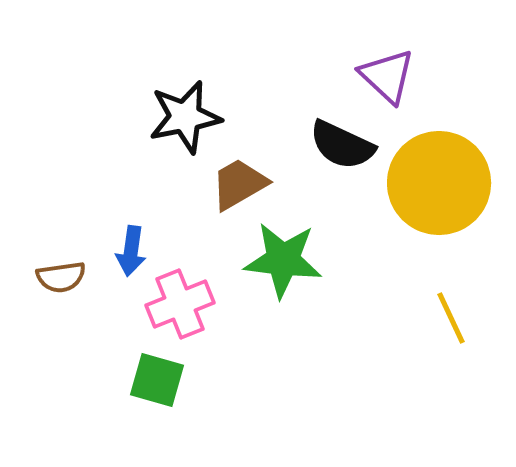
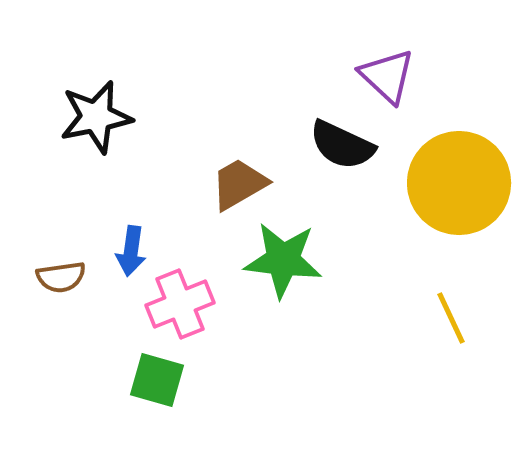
black star: moved 89 px left
yellow circle: moved 20 px right
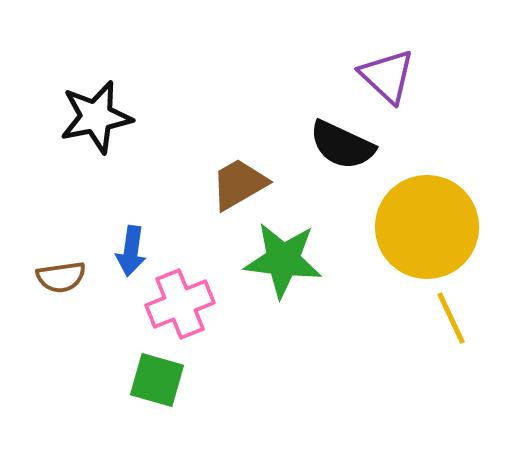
yellow circle: moved 32 px left, 44 px down
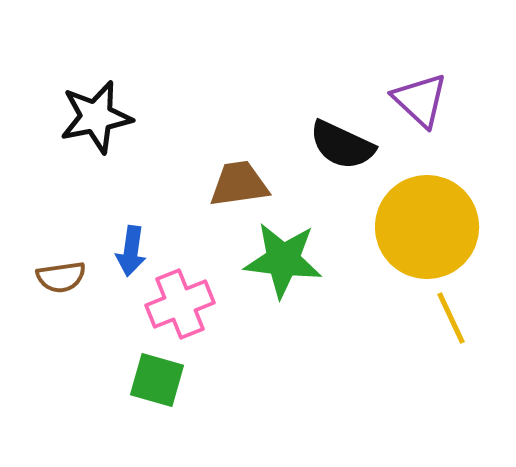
purple triangle: moved 33 px right, 24 px down
brown trapezoid: rotated 22 degrees clockwise
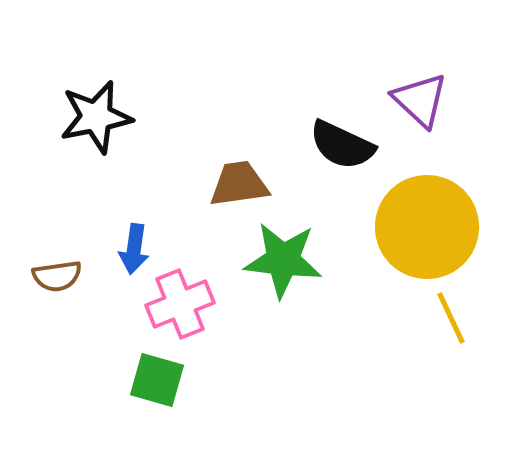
blue arrow: moved 3 px right, 2 px up
brown semicircle: moved 4 px left, 1 px up
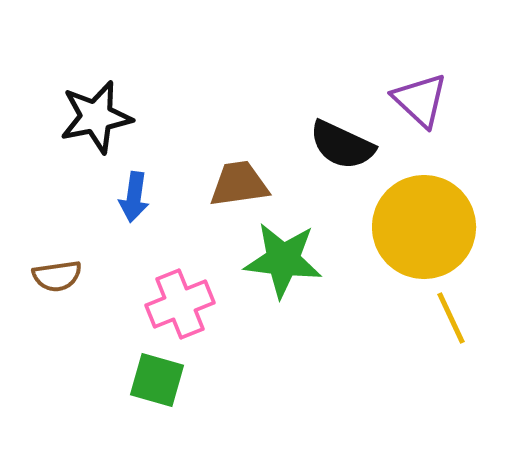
yellow circle: moved 3 px left
blue arrow: moved 52 px up
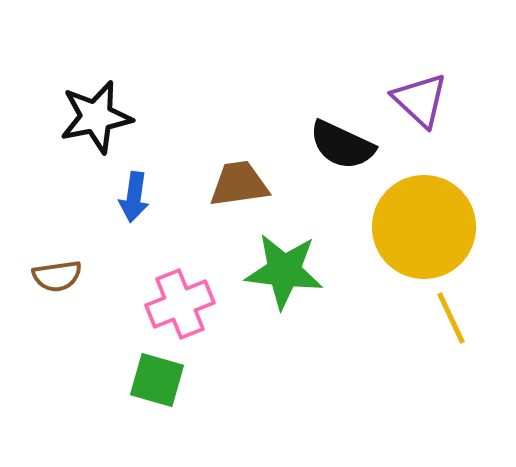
green star: moved 1 px right, 11 px down
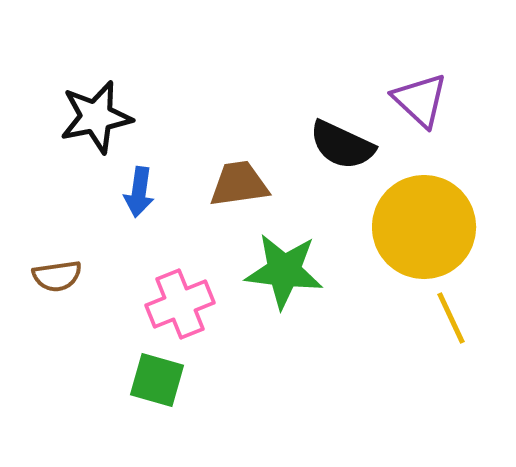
blue arrow: moved 5 px right, 5 px up
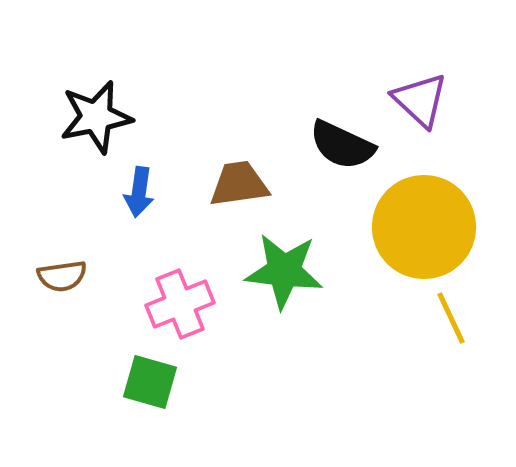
brown semicircle: moved 5 px right
green square: moved 7 px left, 2 px down
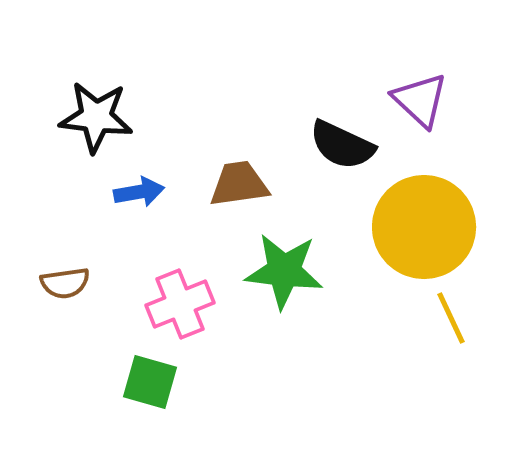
black star: rotated 18 degrees clockwise
blue arrow: rotated 108 degrees counterclockwise
brown semicircle: moved 3 px right, 7 px down
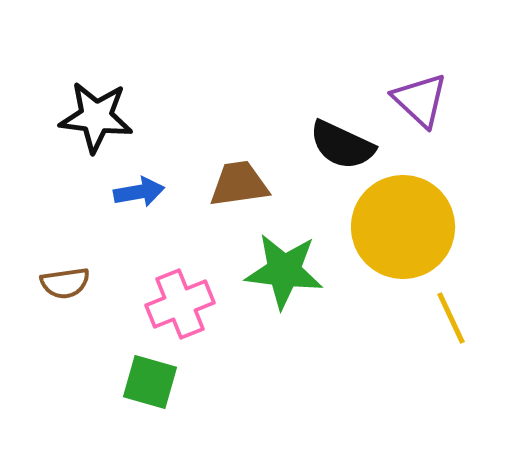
yellow circle: moved 21 px left
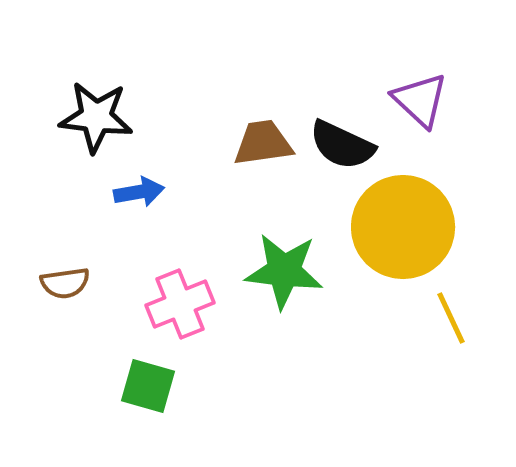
brown trapezoid: moved 24 px right, 41 px up
green square: moved 2 px left, 4 px down
